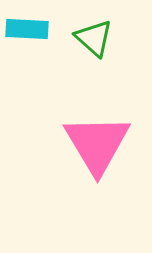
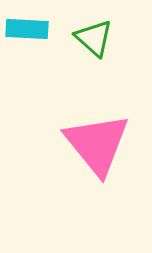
pink triangle: rotated 8 degrees counterclockwise
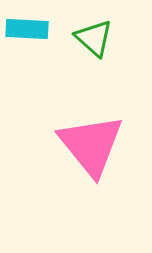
pink triangle: moved 6 px left, 1 px down
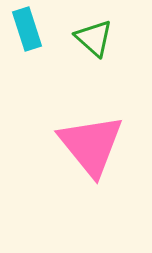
cyan rectangle: rotated 69 degrees clockwise
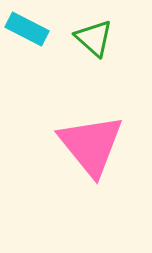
cyan rectangle: rotated 45 degrees counterclockwise
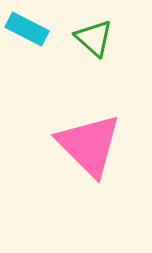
pink triangle: moved 2 px left; rotated 6 degrees counterclockwise
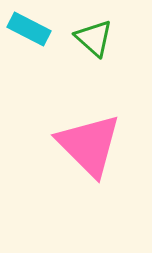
cyan rectangle: moved 2 px right
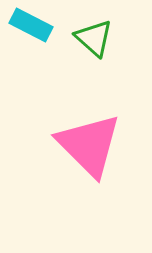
cyan rectangle: moved 2 px right, 4 px up
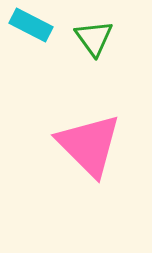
green triangle: rotated 12 degrees clockwise
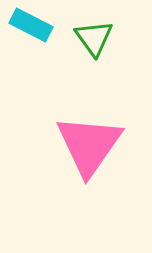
pink triangle: rotated 20 degrees clockwise
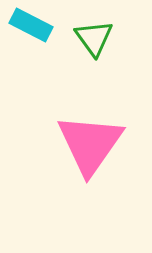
pink triangle: moved 1 px right, 1 px up
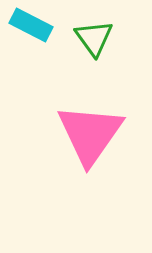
pink triangle: moved 10 px up
